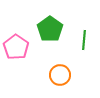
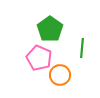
green line: moved 2 px left, 8 px down
pink pentagon: moved 23 px right, 11 px down; rotated 10 degrees counterclockwise
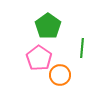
green pentagon: moved 2 px left, 3 px up
pink pentagon: rotated 10 degrees clockwise
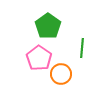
orange circle: moved 1 px right, 1 px up
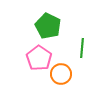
green pentagon: rotated 10 degrees counterclockwise
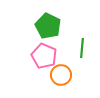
pink pentagon: moved 5 px right, 2 px up; rotated 10 degrees counterclockwise
orange circle: moved 1 px down
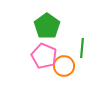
green pentagon: moved 1 px left; rotated 10 degrees clockwise
orange circle: moved 3 px right, 9 px up
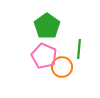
green line: moved 3 px left, 1 px down
orange circle: moved 2 px left, 1 px down
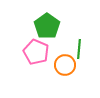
pink pentagon: moved 8 px left, 4 px up
orange circle: moved 3 px right, 2 px up
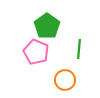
orange circle: moved 15 px down
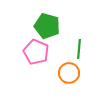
green pentagon: rotated 20 degrees counterclockwise
orange circle: moved 4 px right, 7 px up
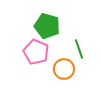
green line: rotated 24 degrees counterclockwise
orange circle: moved 5 px left, 4 px up
